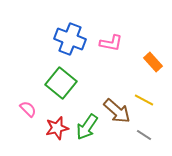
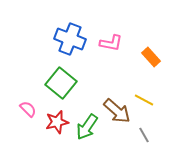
orange rectangle: moved 2 px left, 5 px up
red star: moved 6 px up
gray line: rotated 28 degrees clockwise
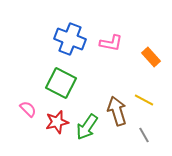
green square: rotated 12 degrees counterclockwise
brown arrow: rotated 148 degrees counterclockwise
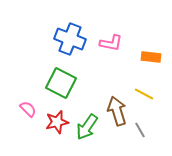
orange rectangle: rotated 42 degrees counterclockwise
yellow line: moved 6 px up
gray line: moved 4 px left, 5 px up
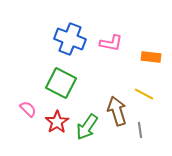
red star: rotated 20 degrees counterclockwise
gray line: rotated 21 degrees clockwise
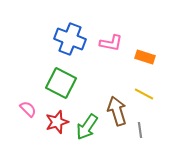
orange rectangle: moved 6 px left; rotated 12 degrees clockwise
red star: rotated 15 degrees clockwise
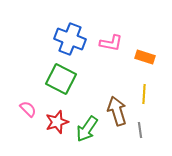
green square: moved 4 px up
yellow line: rotated 66 degrees clockwise
green arrow: moved 2 px down
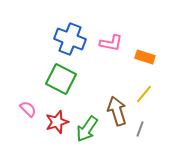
yellow line: rotated 36 degrees clockwise
gray line: moved 1 px up; rotated 28 degrees clockwise
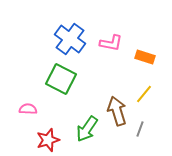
blue cross: rotated 16 degrees clockwise
pink semicircle: rotated 42 degrees counterclockwise
red star: moved 9 px left, 18 px down
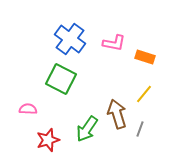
pink L-shape: moved 3 px right
brown arrow: moved 3 px down
